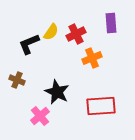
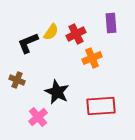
black L-shape: moved 1 px left, 1 px up
pink cross: moved 2 px left, 1 px down
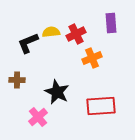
yellow semicircle: rotated 132 degrees counterclockwise
brown cross: rotated 21 degrees counterclockwise
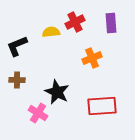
red cross: moved 1 px left, 12 px up
black L-shape: moved 11 px left, 3 px down
red rectangle: moved 1 px right
pink cross: moved 4 px up; rotated 18 degrees counterclockwise
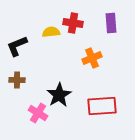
red cross: moved 2 px left, 1 px down; rotated 36 degrees clockwise
black star: moved 2 px right, 3 px down; rotated 15 degrees clockwise
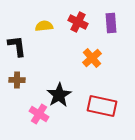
red cross: moved 5 px right, 1 px up; rotated 18 degrees clockwise
yellow semicircle: moved 7 px left, 6 px up
black L-shape: rotated 105 degrees clockwise
orange cross: rotated 18 degrees counterclockwise
red rectangle: rotated 16 degrees clockwise
pink cross: moved 1 px right, 1 px down
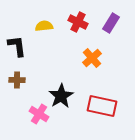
purple rectangle: rotated 36 degrees clockwise
black star: moved 2 px right, 1 px down
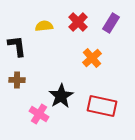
red cross: rotated 18 degrees clockwise
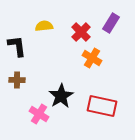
red cross: moved 3 px right, 10 px down
orange cross: rotated 18 degrees counterclockwise
